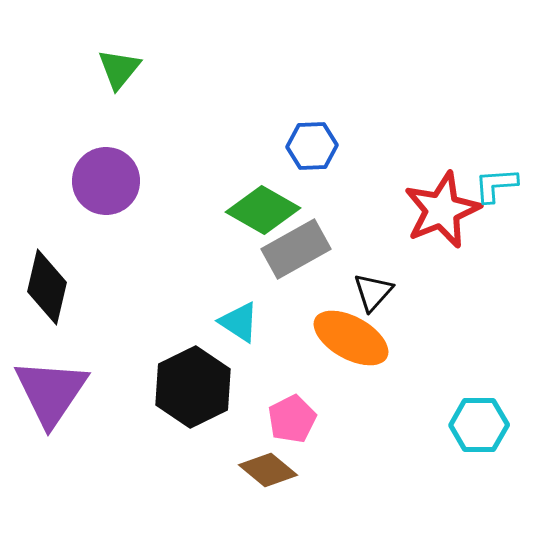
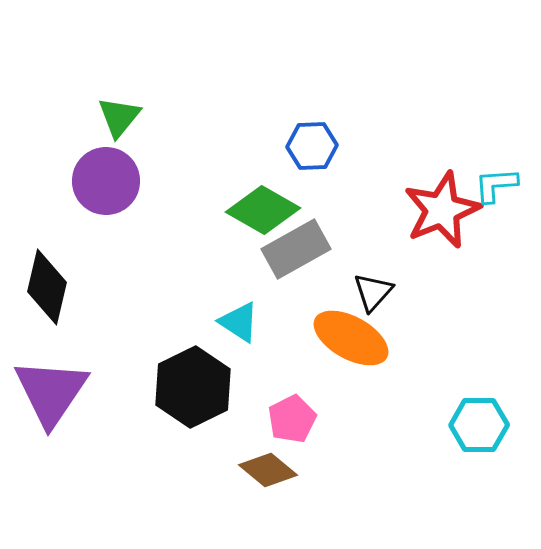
green triangle: moved 48 px down
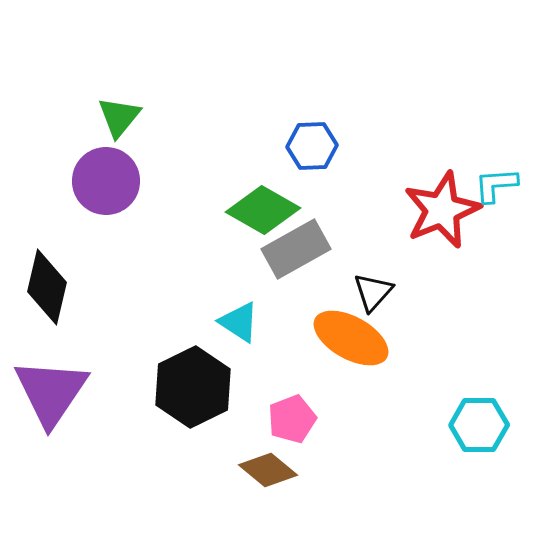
pink pentagon: rotated 6 degrees clockwise
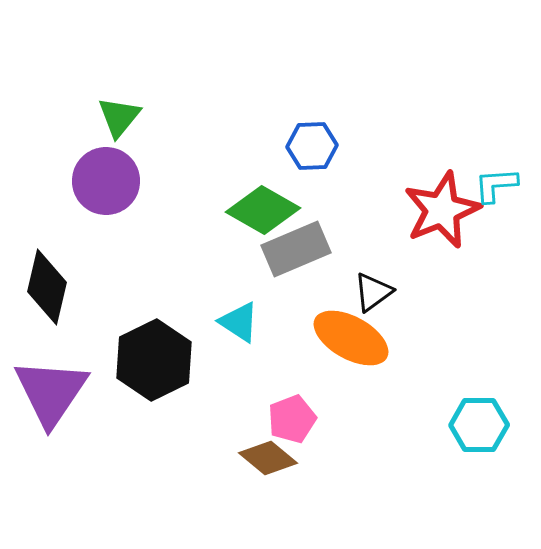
gray rectangle: rotated 6 degrees clockwise
black triangle: rotated 12 degrees clockwise
black hexagon: moved 39 px left, 27 px up
brown diamond: moved 12 px up
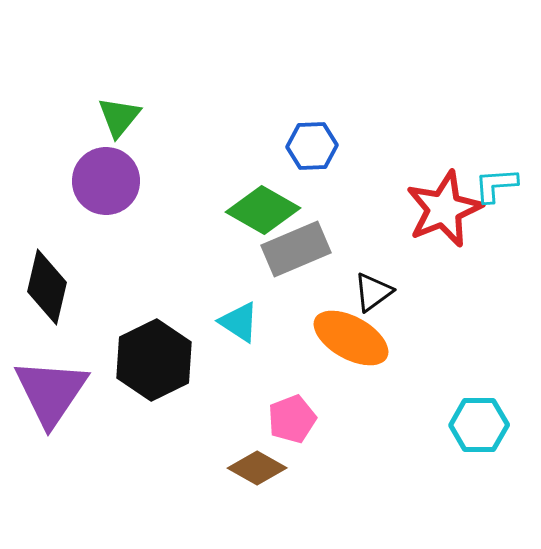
red star: moved 2 px right, 1 px up
brown diamond: moved 11 px left, 10 px down; rotated 10 degrees counterclockwise
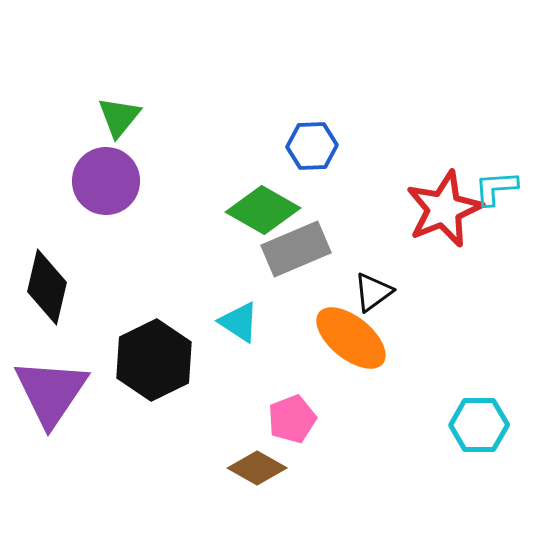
cyan L-shape: moved 3 px down
orange ellipse: rotated 10 degrees clockwise
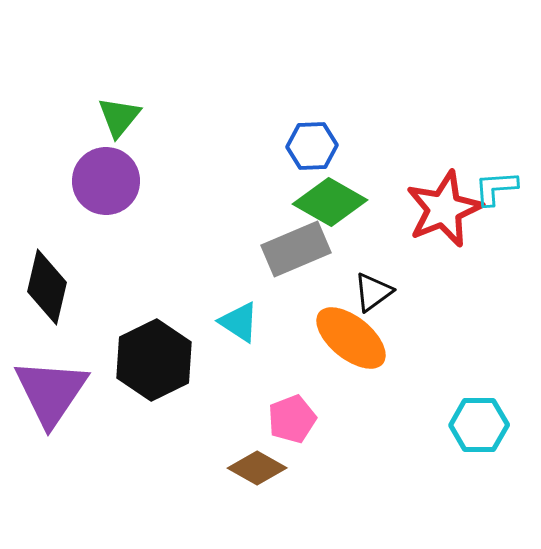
green diamond: moved 67 px right, 8 px up
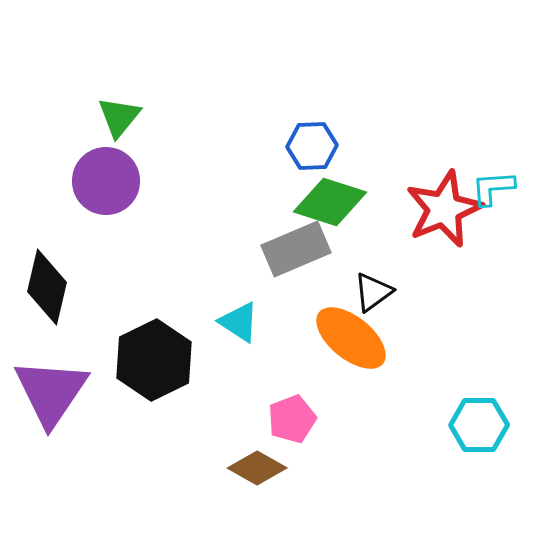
cyan L-shape: moved 3 px left
green diamond: rotated 12 degrees counterclockwise
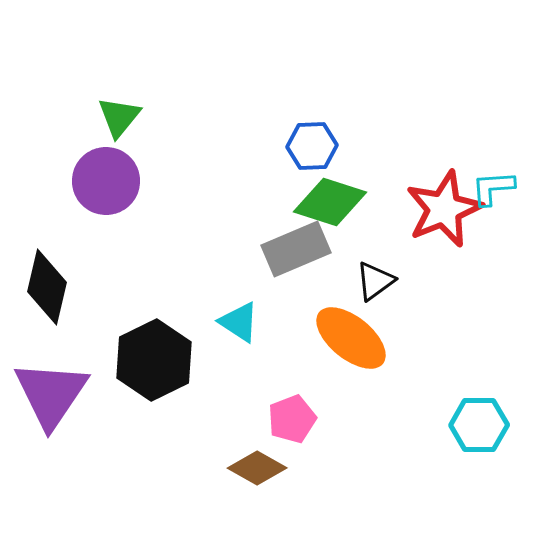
black triangle: moved 2 px right, 11 px up
purple triangle: moved 2 px down
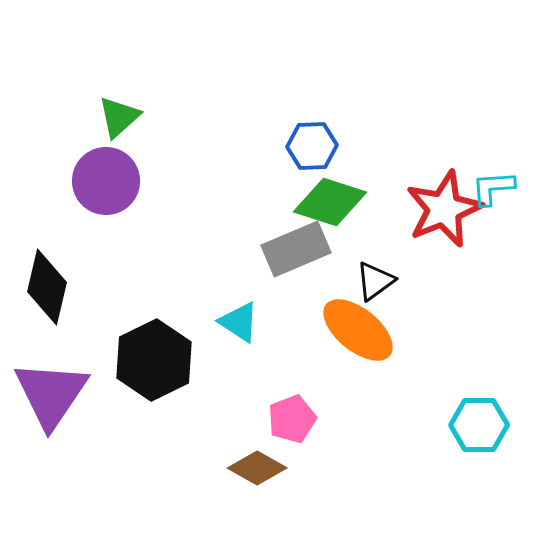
green triangle: rotated 9 degrees clockwise
orange ellipse: moved 7 px right, 8 px up
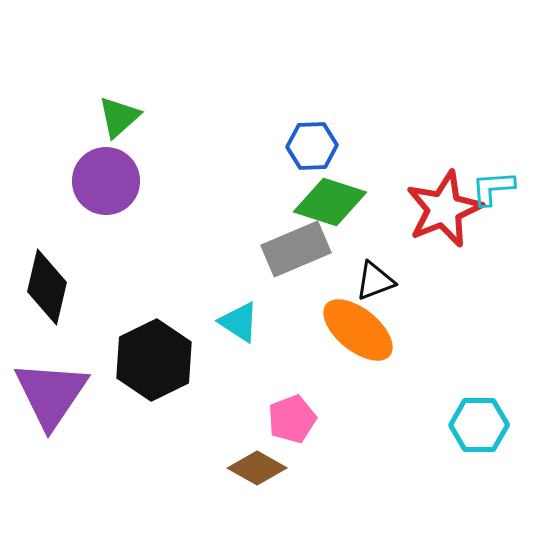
black triangle: rotated 15 degrees clockwise
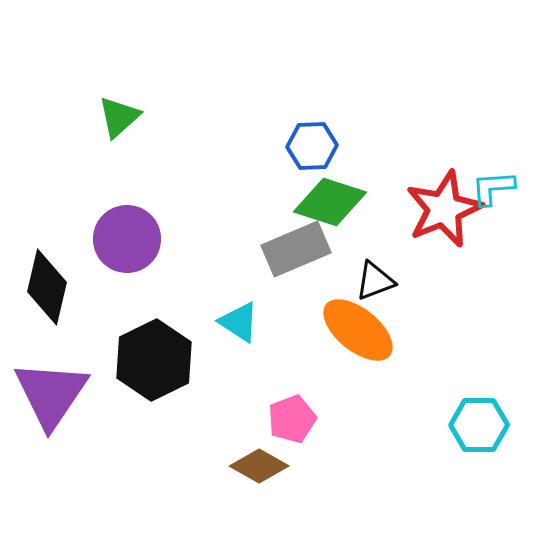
purple circle: moved 21 px right, 58 px down
brown diamond: moved 2 px right, 2 px up
